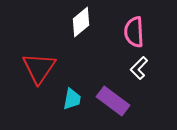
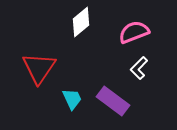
pink semicircle: rotated 72 degrees clockwise
cyan trapezoid: rotated 35 degrees counterclockwise
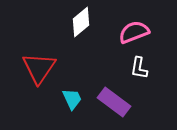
white L-shape: rotated 35 degrees counterclockwise
purple rectangle: moved 1 px right, 1 px down
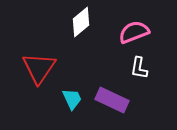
purple rectangle: moved 2 px left, 2 px up; rotated 12 degrees counterclockwise
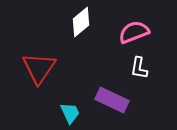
cyan trapezoid: moved 2 px left, 14 px down
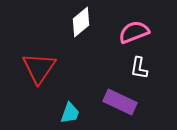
purple rectangle: moved 8 px right, 2 px down
cyan trapezoid: rotated 45 degrees clockwise
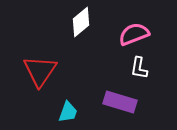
pink semicircle: moved 2 px down
red triangle: moved 1 px right, 3 px down
purple rectangle: rotated 8 degrees counterclockwise
cyan trapezoid: moved 2 px left, 1 px up
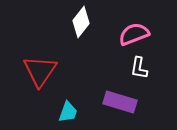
white diamond: rotated 12 degrees counterclockwise
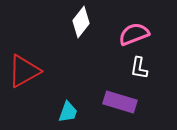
red triangle: moved 16 px left; rotated 27 degrees clockwise
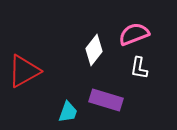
white diamond: moved 13 px right, 28 px down
purple rectangle: moved 14 px left, 2 px up
